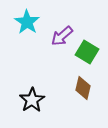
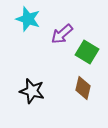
cyan star: moved 1 px right, 3 px up; rotated 15 degrees counterclockwise
purple arrow: moved 2 px up
black star: moved 9 px up; rotated 25 degrees counterclockwise
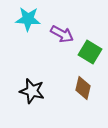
cyan star: rotated 15 degrees counterclockwise
purple arrow: rotated 110 degrees counterclockwise
green square: moved 3 px right
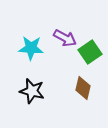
cyan star: moved 3 px right, 29 px down
purple arrow: moved 3 px right, 4 px down
green square: rotated 25 degrees clockwise
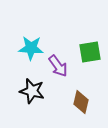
purple arrow: moved 7 px left, 28 px down; rotated 25 degrees clockwise
green square: rotated 25 degrees clockwise
brown diamond: moved 2 px left, 14 px down
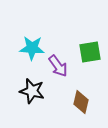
cyan star: moved 1 px right
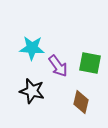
green square: moved 11 px down; rotated 20 degrees clockwise
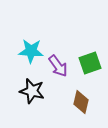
cyan star: moved 1 px left, 3 px down
green square: rotated 30 degrees counterclockwise
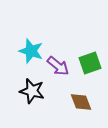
cyan star: rotated 15 degrees clockwise
purple arrow: rotated 15 degrees counterclockwise
brown diamond: rotated 35 degrees counterclockwise
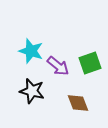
brown diamond: moved 3 px left, 1 px down
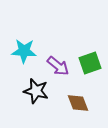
cyan star: moved 7 px left; rotated 15 degrees counterclockwise
black star: moved 4 px right
